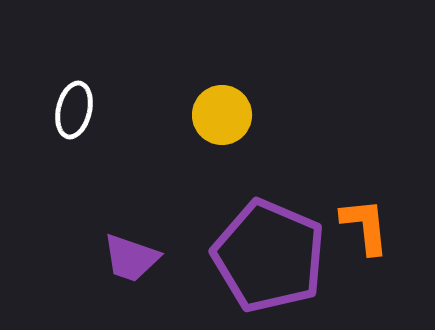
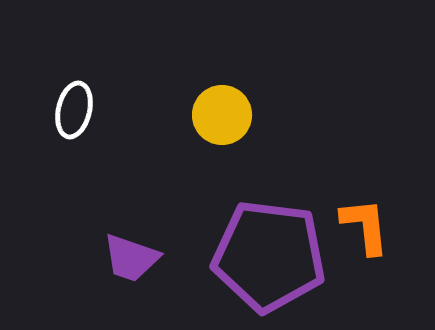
purple pentagon: rotated 16 degrees counterclockwise
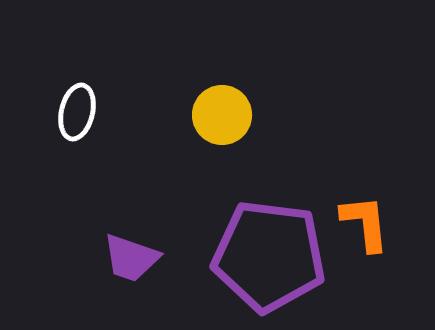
white ellipse: moved 3 px right, 2 px down
orange L-shape: moved 3 px up
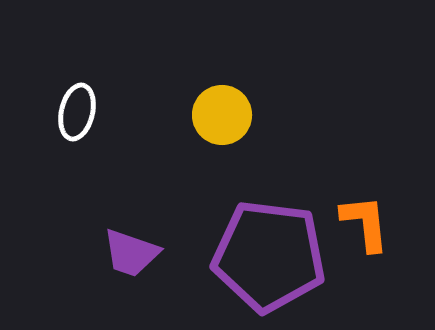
purple trapezoid: moved 5 px up
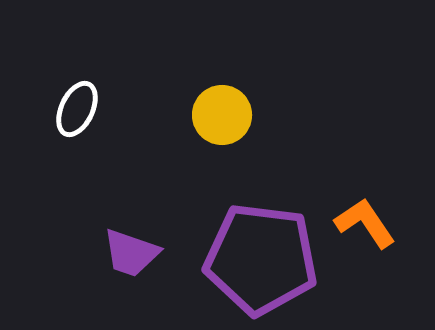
white ellipse: moved 3 px up; rotated 12 degrees clockwise
orange L-shape: rotated 28 degrees counterclockwise
purple pentagon: moved 8 px left, 3 px down
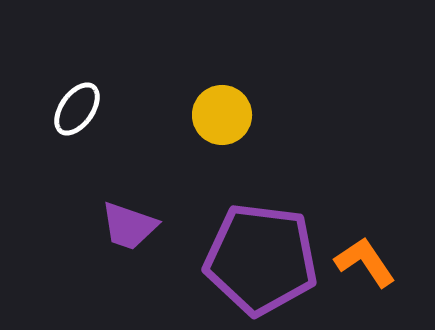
white ellipse: rotated 10 degrees clockwise
orange L-shape: moved 39 px down
purple trapezoid: moved 2 px left, 27 px up
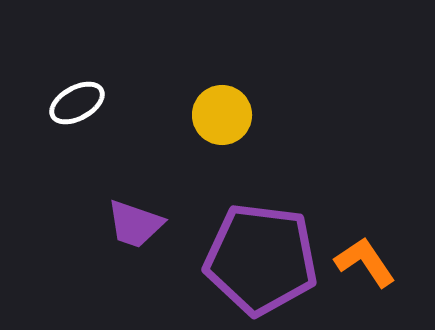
white ellipse: moved 6 px up; rotated 26 degrees clockwise
purple trapezoid: moved 6 px right, 2 px up
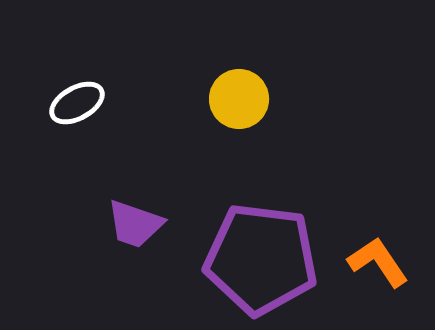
yellow circle: moved 17 px right, 16 px up
orange L-shape: moved 13 px right
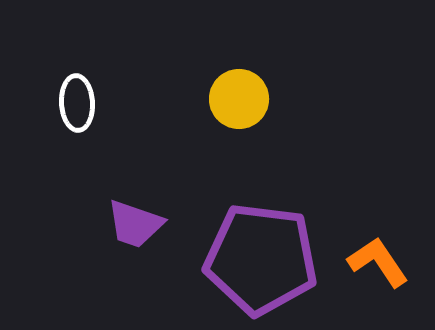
white ellipse: rotated 64 degrees counterclockwise
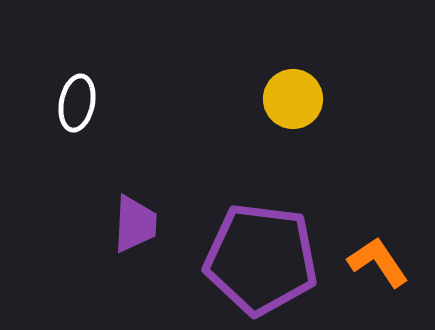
yellow circle: moved 54 px right
white ellipse: rotated 14 degrees clockwise
purple trapezoid: rotated 106 degrees counterclockwise
